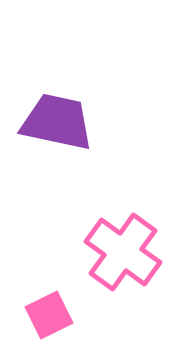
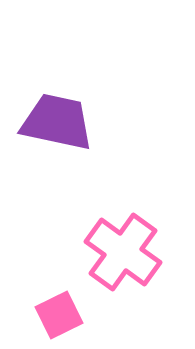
pink square: moved 10 px right
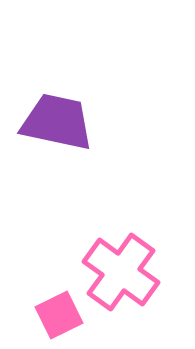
pink cross: moved 2 px left, 20 px down
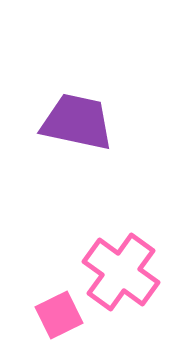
purple trapezoid: moved 20 px right
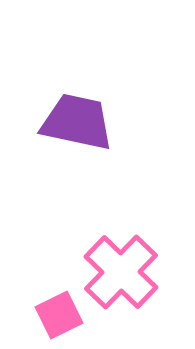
pink cross: rotated 8 degrees clockwise
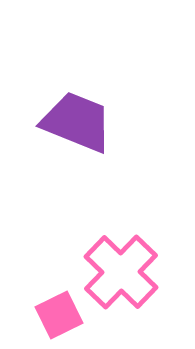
purple trapezoid: rotated 10 degrees clockwise
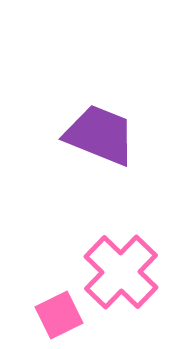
purple trapezoid: moved 23 px right, 13 px down
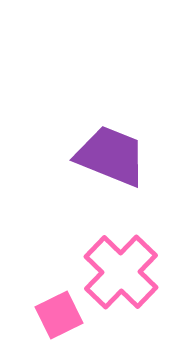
purple trapezoid: moved 11 px right, 21 px down
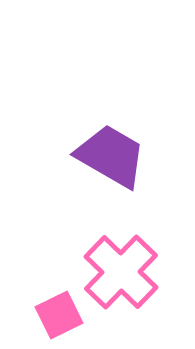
purple trapezoid: rotated 8 degrees clockwise
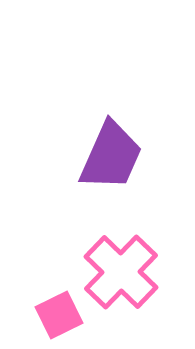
purple trapezoid: rotated 84 degrees clockwise
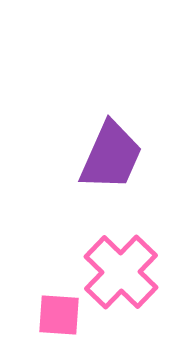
pink square: rotated 30 degrees clockwise
